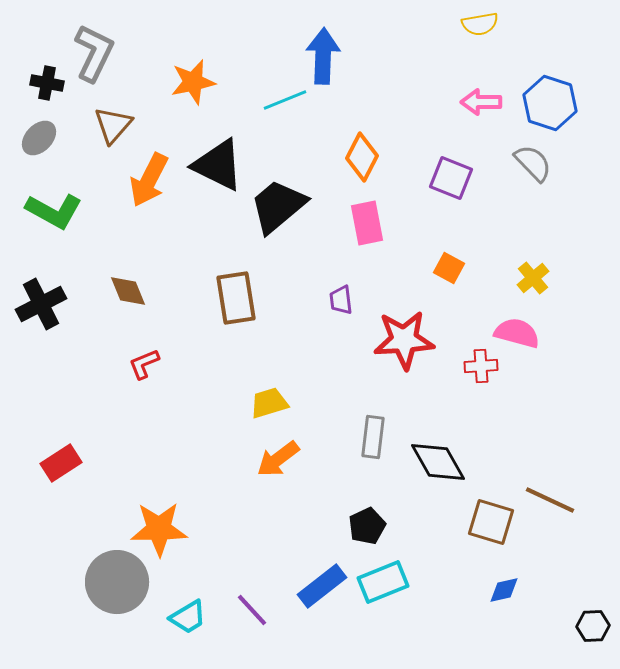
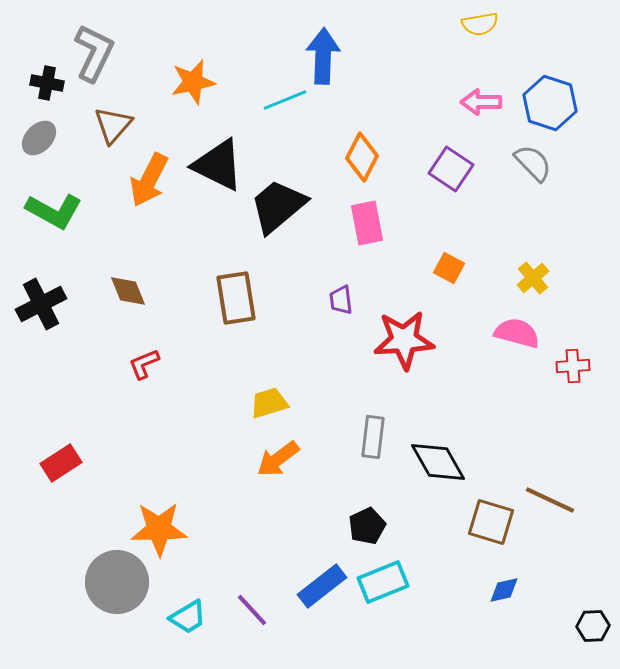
purple square at (451, 178): moved 9 px up; rotated 12 degrees clockwise
red cross at (481, 366): moved 92 px right
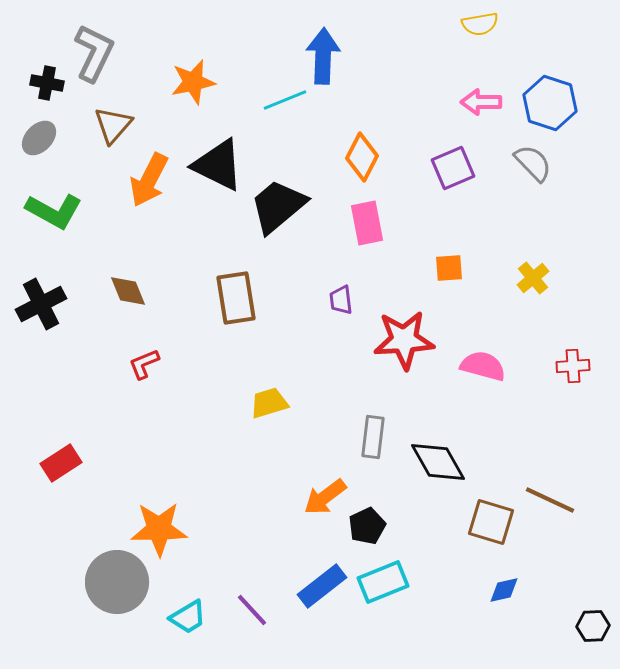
purple square at (451, 169): moved 2 px right, 1 px up; rotated 33 degrees clockwise
orange square at (449, 268): rotated 32 degrees counterclockwise
pink semicircle at (517, 333): moved 34 px left, 33 px down
orange arrow at (278, 459): moved 47 px right, 38 px down
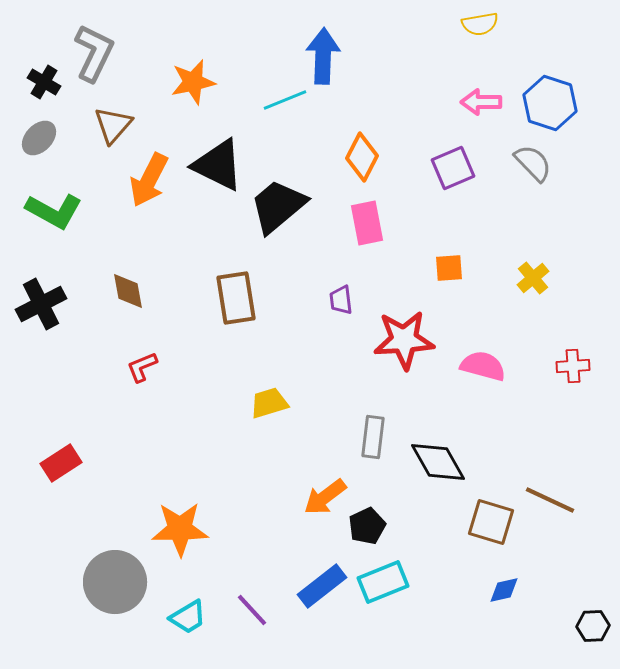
black cross at (47, 83): moved 3 px left, 1 px up; rotated 20 degrees clockwise
brown diamond at (128, 291): rotated 12 degrees clockwise
red L-shape at (144, 364): moved 2 px left, 3 px down
orange star at (159, 529): moved 21 px right
gray circle at (117, 582): moved 2 px left
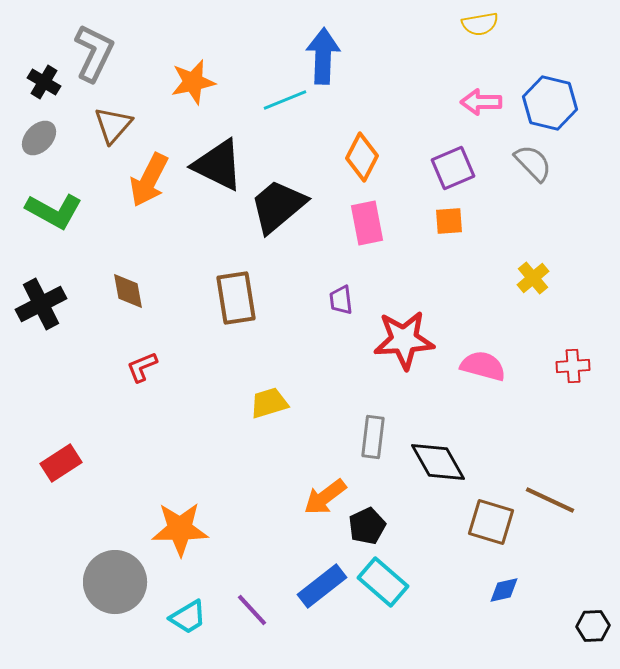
blue hexagon at (550, 103): rotated 4 degrees counterclockwise
orange square at (449, 268): moved 47 px up
cyan rectangle at (383, 582): rotated 63 degrees clockwise
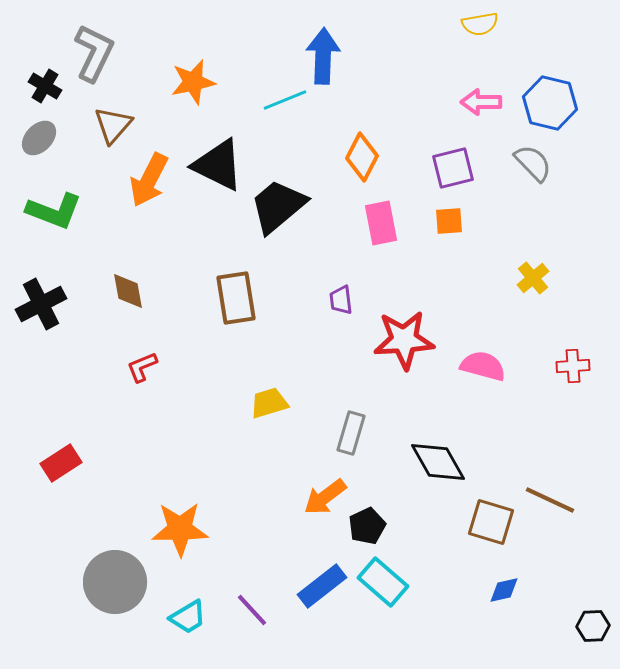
black cross at (44, 82): moved 1 px right, 4 px down
purple square at (453, 168): rotated 9 degrees clockwise
green L-shape at (54, 211): rotated 8 degrees counterclockwise
pink rectangle at (367, 223): moved 14 px right
gray rectangle at (373, 437): moved 22 px left, 4 px up; rotated 9 degrees clockwise
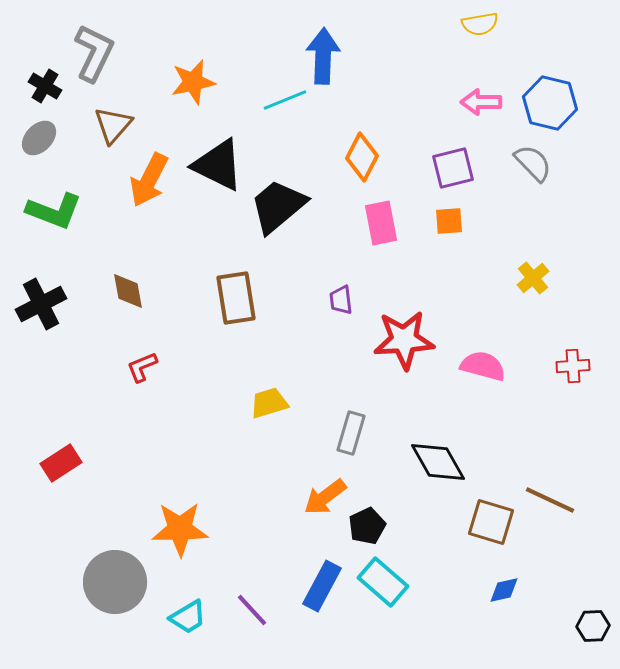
blue rectangle at (322, 586): rotated 24 degrees counterclockwise
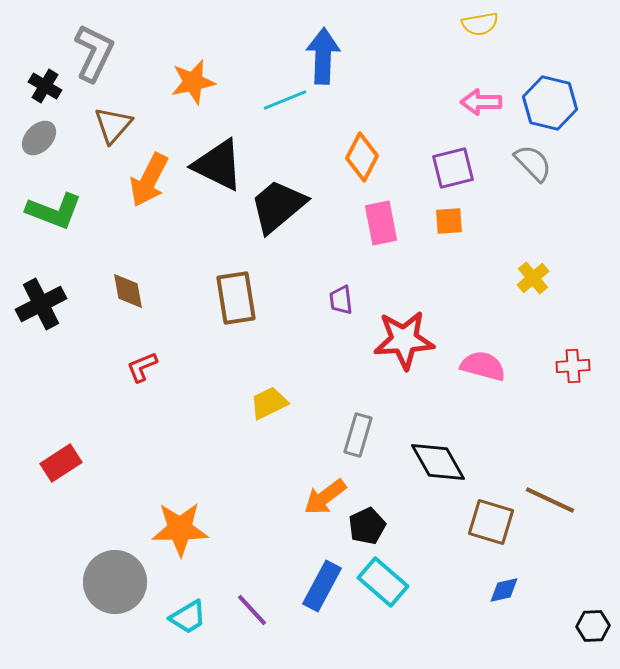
yellow trapezoid at (269, 403): rotated 9 degrees counterclockwise
gray rectangle at (351, 433): moved 7 px right, 2 px down
